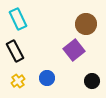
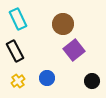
brown circle: moved 23 px left
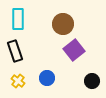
cyan rectangle: rotated 25 degrees clockwise
black rectangle: rotated 10 degrees clockwise
yellow cross: rotated 16 degrees counterclockwise
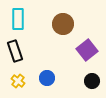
purple square: moved 13 px right
